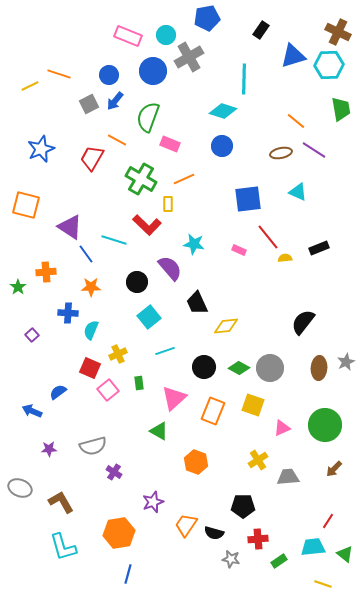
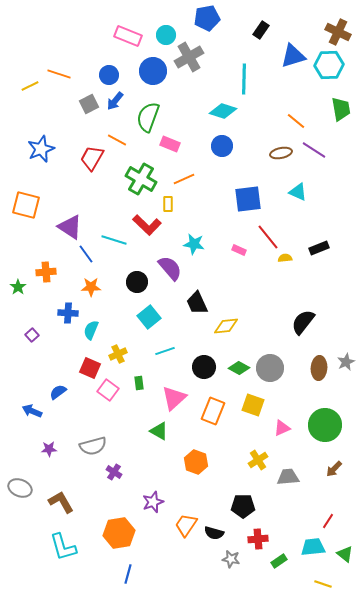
pink square at (108, 390): rotated 15 degrees counterclockwise
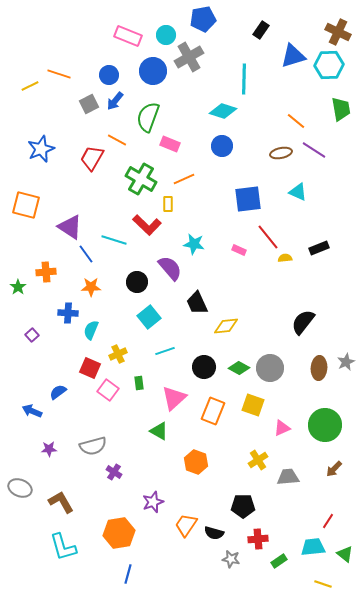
blue pentagon at (207, 18): moved 4 px left, 1 px down
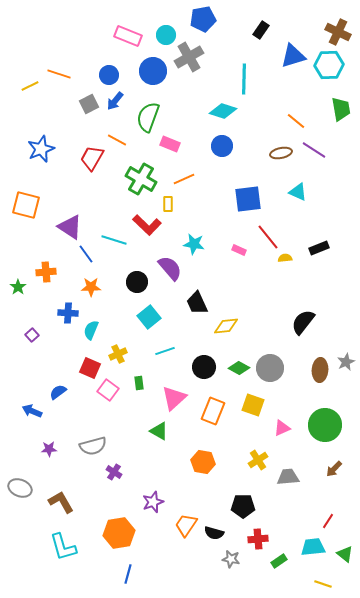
brown ellipse at (319, 368): moved 1 px right, 2 px down
orange hexagon at (196, 462): moved 7 px right; rotated 10 degrees counterclockwise
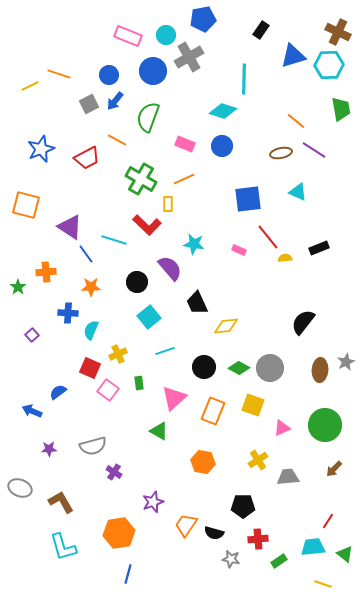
pink rectangle at (170, 144): moved 15 px right
red trapezoid at (92, 158): moved 5 px left; rotated 148 degrees counterclockwise
